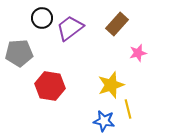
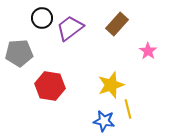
pink star: moved 10 px right, 2 px up; rotated 24 degrees counterclockwise
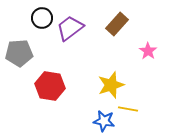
yellow line: rotated 66 degrees counterclockwise
